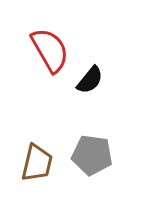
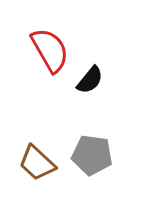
brown trapezoid: rotated 120 degrees clockwise
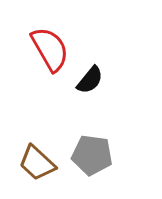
red semicircle: moved 1 px up
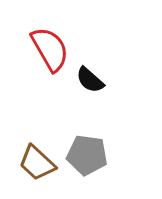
black semicircle: rotated 92 degrees clockwise
gray pentagon: moved 5 px left
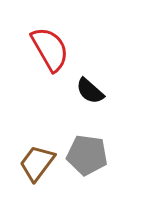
black semicircle: moved 11 px down
brown trapezoid: rotated 84 degrees clockwise
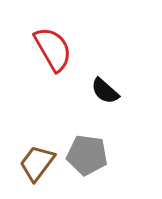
red semicircle: moved 3 px right
black semicircle: moved 15 px right
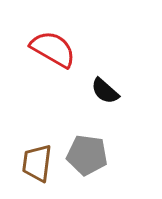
red semicircle: rotated 30 degrees counterclockwise
brown trapezoid: rotated 30 degrees counterclockwise
